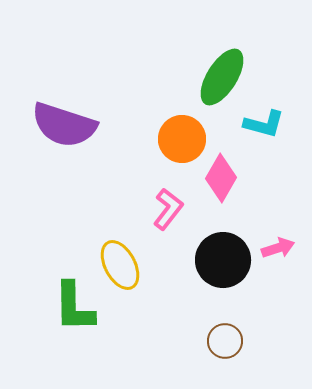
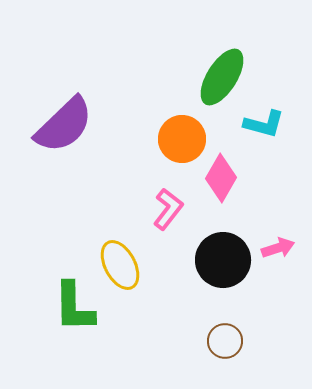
purple semicircle: rotated 62 degrees counterclockwise
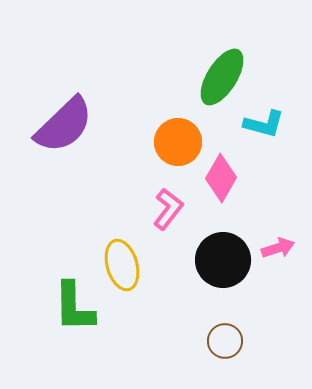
orange circle: moved 4 px left, 3 px down
yellow ellipse: moved 2 px right; rotated 12 degrees clockwise
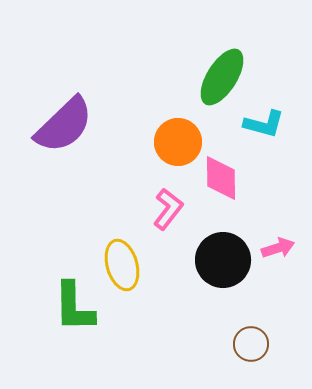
pink diamond: rotated 30 degrees counterclockwise
brown circle: moved 26 px right, 3 px down
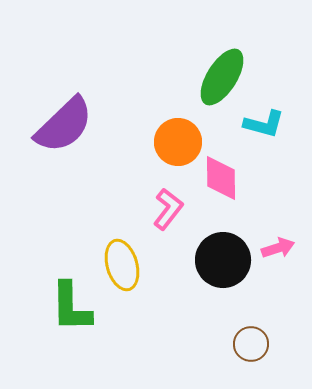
green L-shape: moved 3 px left
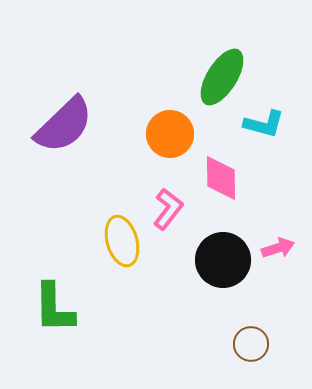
orange circle: moved 8 px left, 8 px up
yellow ellipse: moved 24 px up
green L-shape: moved 17 px left, 1 px down
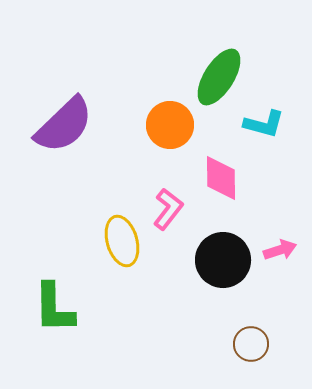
green ellipse: moved 3 px left
orange circle: moved 9 px up
pink arrow: moved 2 px right, 2 px down
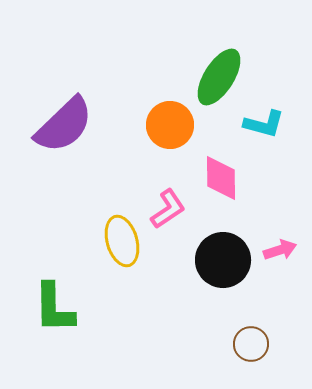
pink L-shape: rotated 18 degrees clockwise
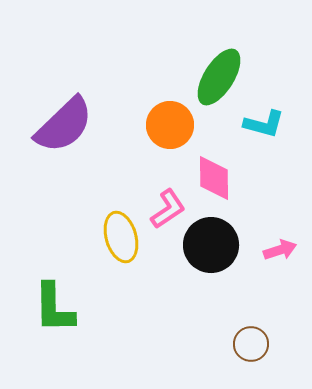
pink diamond: moved 7 px left
yellow ellipse: moved 1 px left, 4 px up
black circle: moved 12 px left, 15 px up
